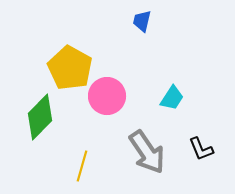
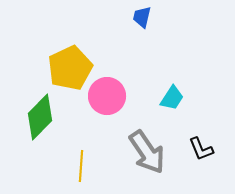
blue trapezoid: moved 4 px up
yellow pentagon: rotated 18 degrees clockwise
yellow line: moved 1 px left; rotated 12 degrees counterclockwise
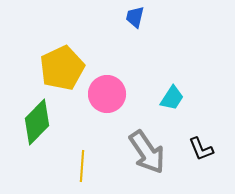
blue trapezoid: moved 7 px left
yellow pentagon: moved 8 px left
pink circle: moved 2 px up
green diamond: moved 3 px left, 5 px down
yellow line: moved 1 px right
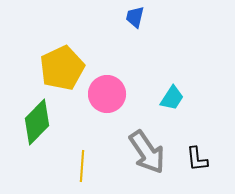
black L-shape: moved 4 px left, 10 px down; rotated 16 degrees clockwise
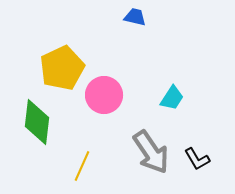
blue trapezoid: rotated 90 degrees clockwise
pink circle: moved 3 px left, 1 px down
green diamond: rotated 39 degrees counterclockwise
gray arrow: moved 4 px right
black L-shape: rotated 24 degrees counterclockwise
yellow line: rotated 20 degrees clockwise
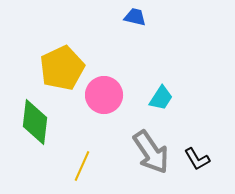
cyan trapezoid: moved 11 px left
green diamond: moved 2 px left
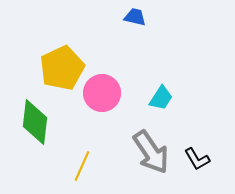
pink circle: moved 2 px left, 2 px up
